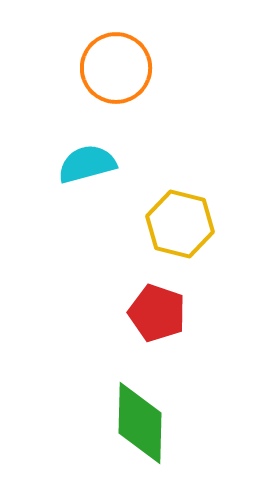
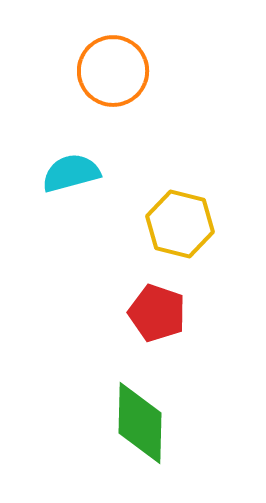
orange circle: moved 3 px left, 3 px down
cyan semicircle: moved 16 px left, 9 px down
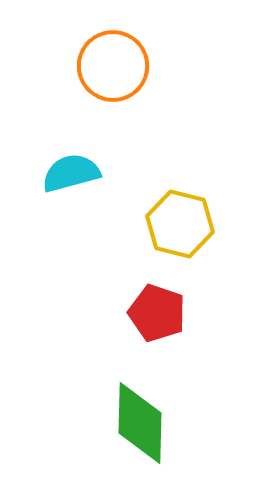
orange circle: moved 5 px up
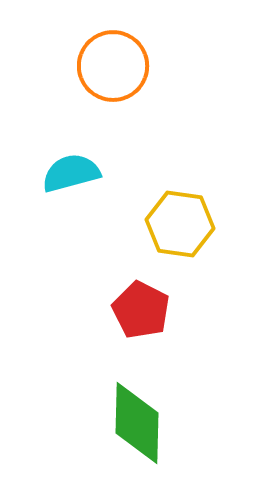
yellow hexagon: rotated 6 degrees counterclockwise
red pentagon: moved 16 px left, 3 px up; rotated 8 degrees clockwise
green diamond: moved 3 px left
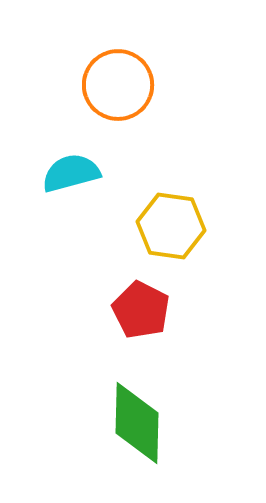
orange circle: moved 5 px right, 19 px down
yellow hexagon: moved 9 px left, 2 px down
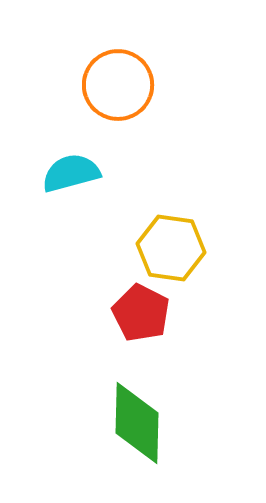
yellow hexagon: moved 22 px down
red pentagon: moved 3 px down
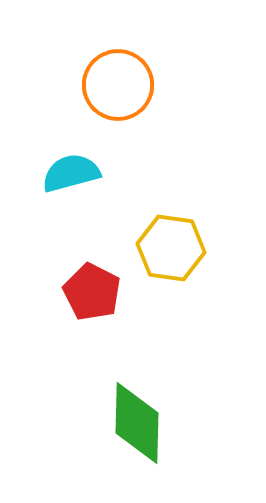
red pentagon: moved 49 px left, 21 px up
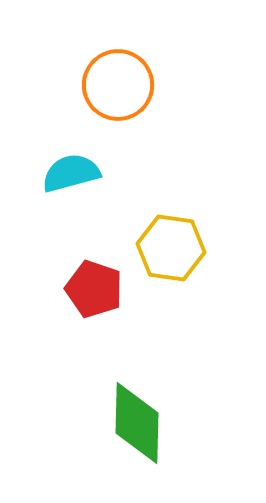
red pentagon: moved 2 px right, 3 px up; rotated 8 degrees counterclockwise
